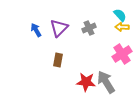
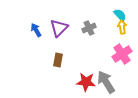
yellow arrow: rotated 80 degrees clockwise
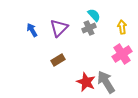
cyan semicircle: moved 26 px left
blue arrow: moved 4 px left
brown rectangle: rotated 48 degrees clockwise
red star: rotated 18 degrees clockwise
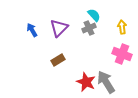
pink cross: rotated 36 degrees counterclockwise
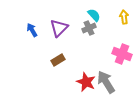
yellow arrow: moved 2 px right, 10 px up
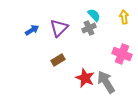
blue arrow: rotated 88 degrees clockwise
red star: moved 1 px left, 4 px up
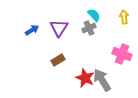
purple triangle: rotated 12 degrees counterclockwise
gray arrow: moved 4 px left, 2 px up
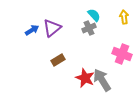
purple triangle: moved 7 px left; rotated 18 degrees clockwise
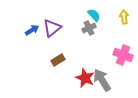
pink cross: moved 1 px right, 1 px down
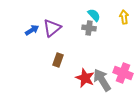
gray cross: rotated 32 degrees clockwise
pink cross: moved 18 px down
brown rectangle: rotated 40 degrees counterclockwise
